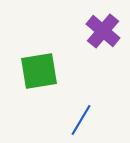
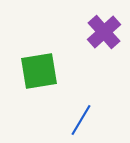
purple cross: moved 1 px right, 1 px down; rotated 8 degrees clockwise
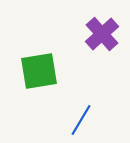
purple cross: moved 2 px left, 2 px down
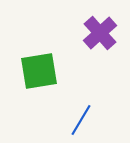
purple cross: moved 2 px left, 1 px up
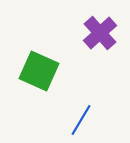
green square: rotated 33 degrees clockwise
